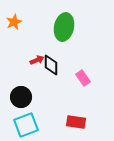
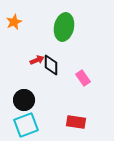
black circle: moved 3 px right, 3 px down
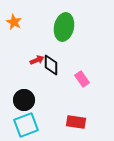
orange star: rotated 21 degrees counterclockwise
pink rectangle: moved 1 px left, 1 px down
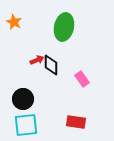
black circle: moved 1 px left, 1 px up
cyan square: rotated 15 degrees clockwise
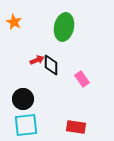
red rectangle: moved 5 px down
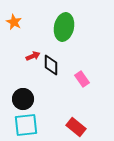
red arrow: moved 4 px left, 4 px up
red rectangle: rotated 30 degrees clockwise
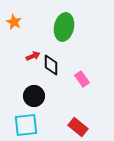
black circle: moved 11 px right, 3 px up
red rectangle: moved 2 px right
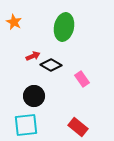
black diamond: rotated 60 degrees counterclockwise
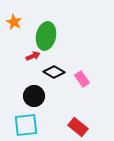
green ellipse: moved 18 px left, 9 px down
black diamond: moved 3 px right, 7 px down
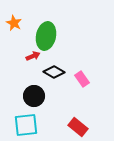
orange star: moved 1 px down
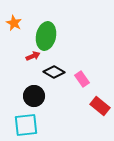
red rectangle: moved 22 px right, 21 px up
